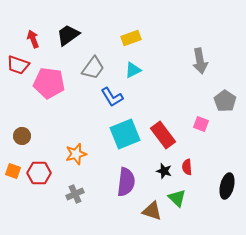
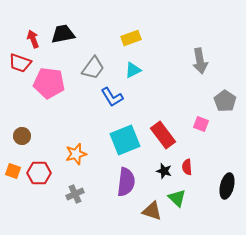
black trapezoid: moved 5 px left, 1 px up; rotated 25 degrees clockwise
red trapezoid: moved 2 px right, 2 px up
cyan square: moved 6 px down
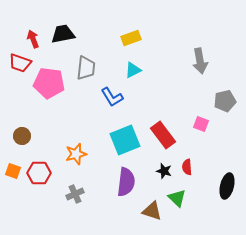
gray trapezoid: moved 7 px left; rotated 30 degrees counterclockwise
gray pentagon: rotated 25 degrees clockwise
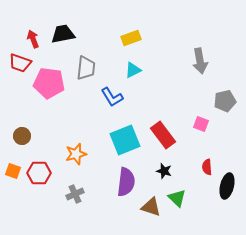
red semicircle: moved 20 px right
brown triangle: moved 1 px left, 4 px up
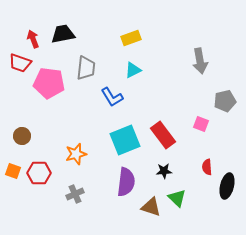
black star: rotated 21 degrees counterclockwise
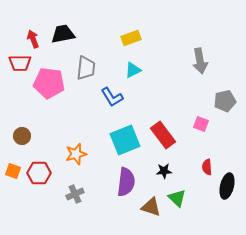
red trapezoid: rotated 20 degrees counterclockwise
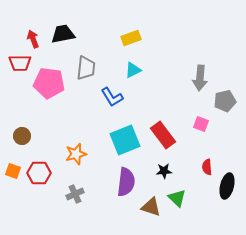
gray arrow: moved 17 px down; rotated 15 degrees clockwise
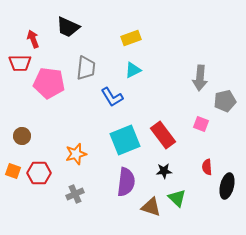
black trapezoid: moved 5 px right, 7 px up; rotated 145 degrees counterclockwise
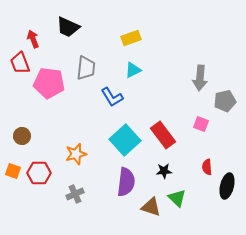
red trapezoid: rotated 70 degrees clockwise
cyan square: rotated 20 degrees counterclockwise
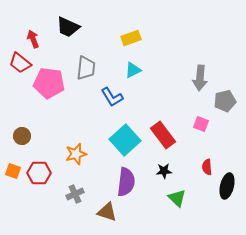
red trapezoid: rotated 30 degrees counterclockwise
brown triangle: moved 44 px left, 5 px down
